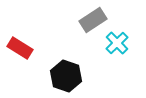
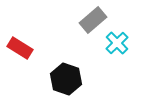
gray rectangle: rotated 8 degrees counterclockwise
black hexagon: moved 3 px down
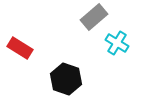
gray rectangle: moved 1 px right, 3 px up
cyan cross: rotated 15 degrees counterclockwise
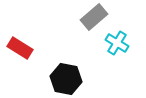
black hexagon: rotated 8 degrees counterclockwise
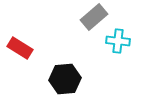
cyan cross: moved 1 px right, 2 px up; rotated 25 degrees counterclockwise
black hexagon: moved 1 px left; rotated 16 degrees counterclockwise
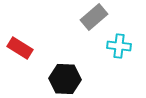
cyan cross: moved 1 px right, 5 px down
black hexagon: rotated 8 degrees clockwise
